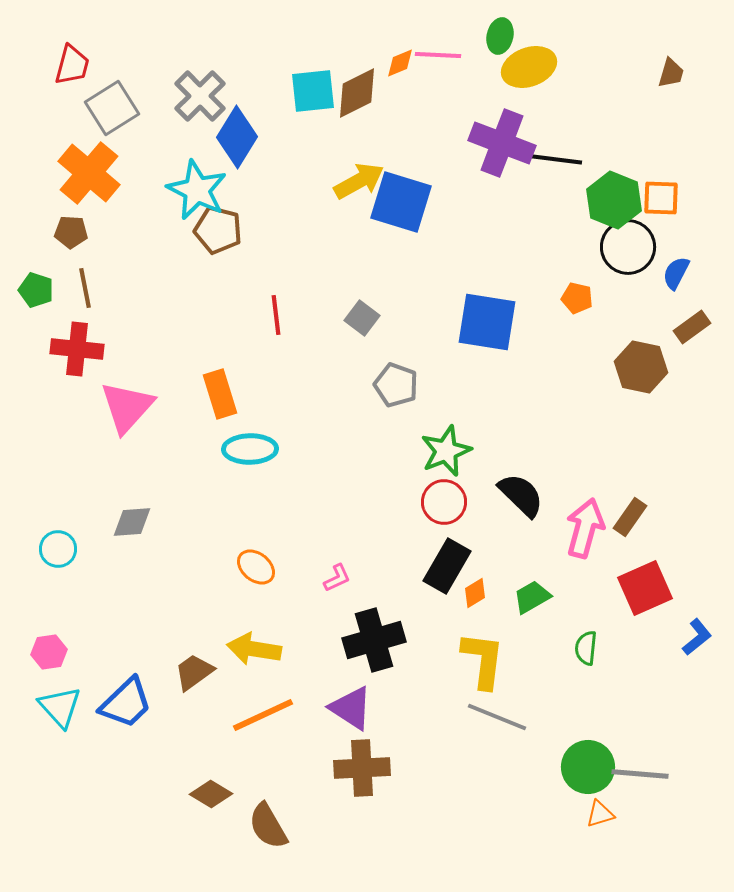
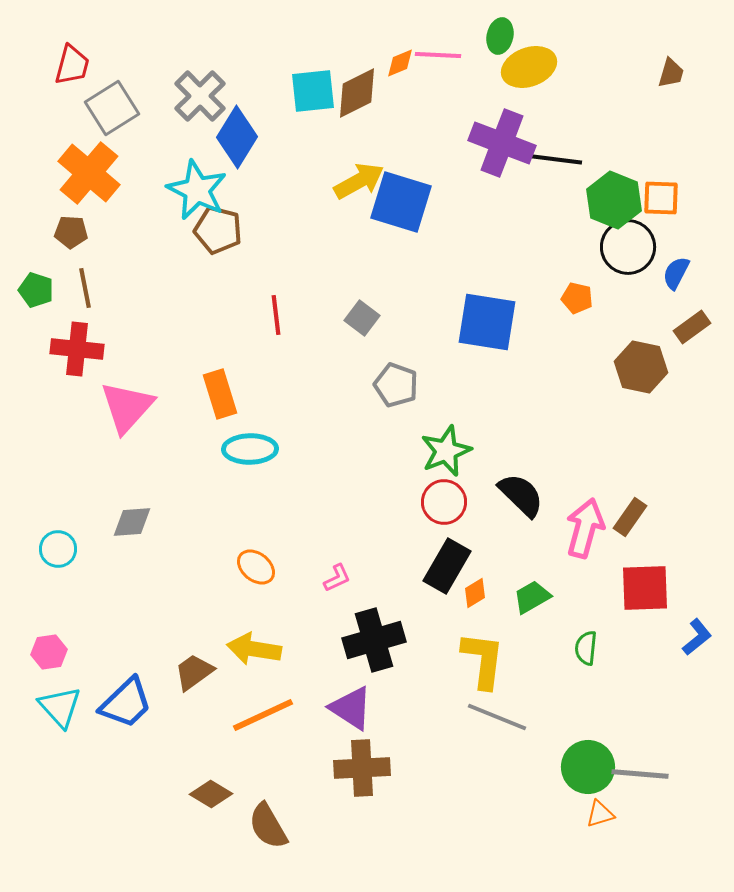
red square at (645, 588): rotated 22 degrees clockwise
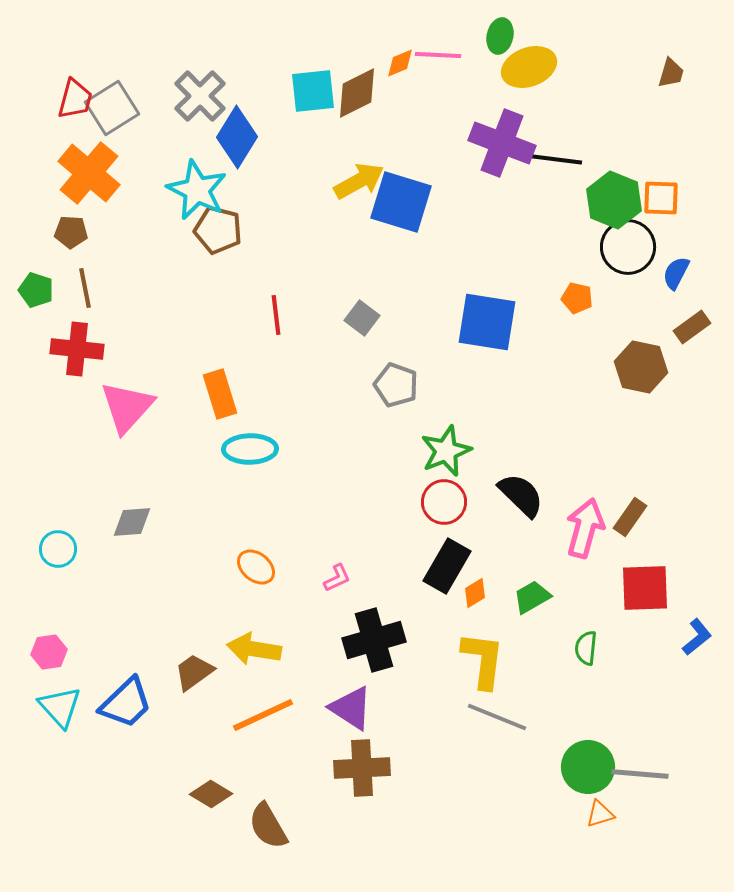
red trapezoid at (72, 65): moved 3 px right, 34 px down
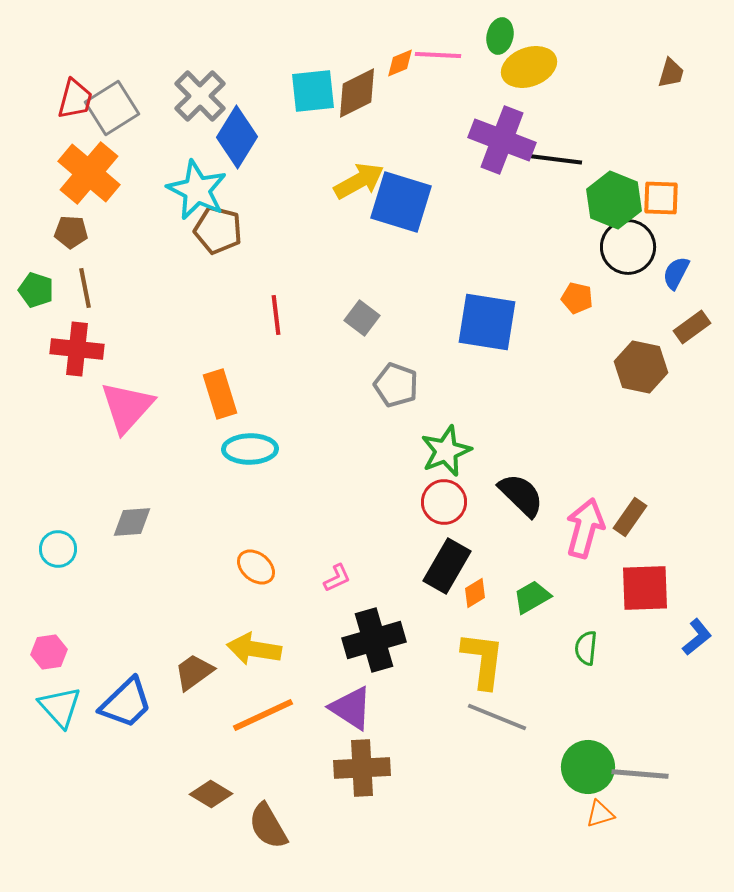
purple cross at (502, 143): moved 3 px up
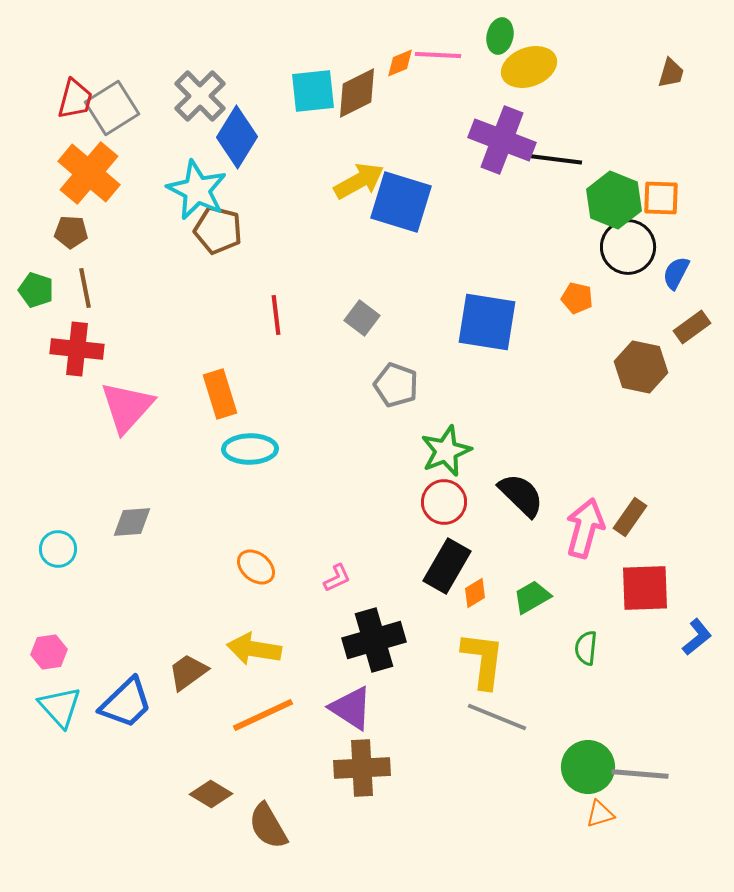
brown trapezoid at (194, 672): moved 6 px left
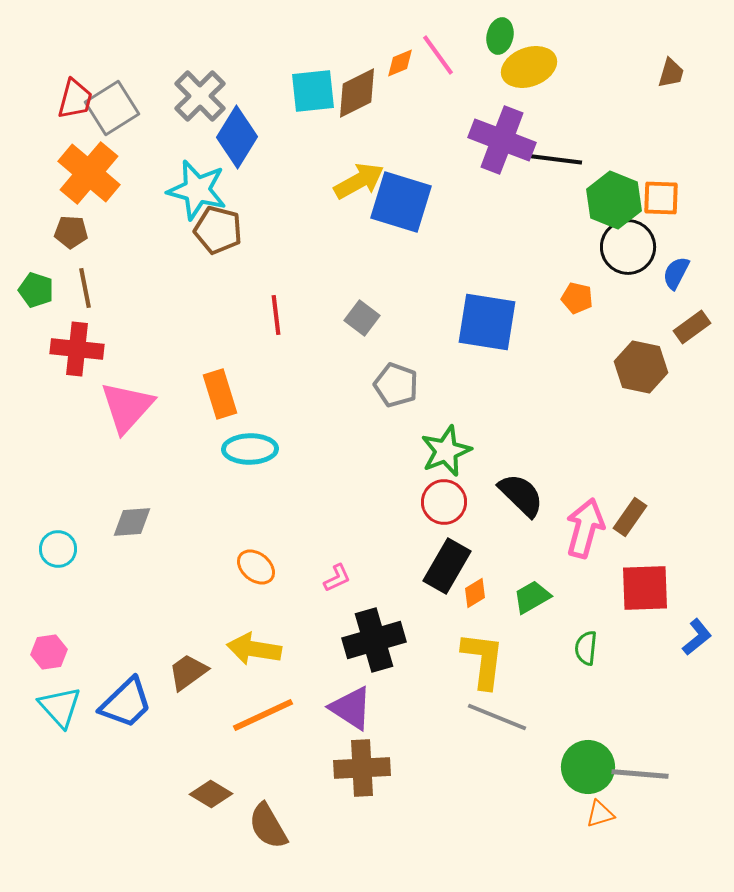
pink line at (438, 55): rotated 51 degrees clockwise
cyan star at (197, 190): rotated 12 degrees counterclockwise
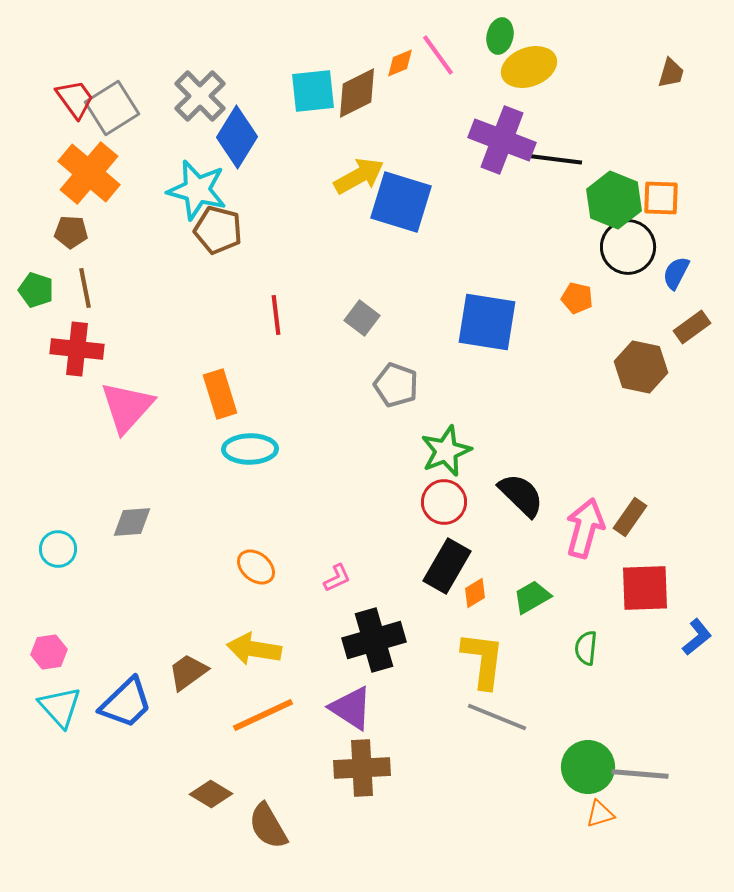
red trapezoid at (75, 99): rotated 51 degrees counterclockwise
yellow arrow at (359, 181): moved 5 px up
